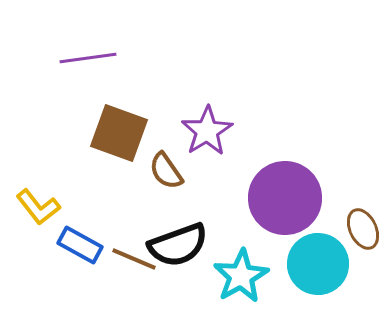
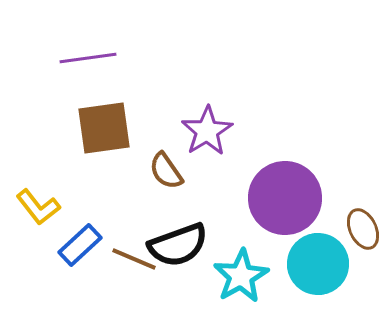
brown square: moved 15 px left, 5 px up; rotated 28 degrees counterclockwise
blue rectangle: rotated 72 degrees counterclockwise
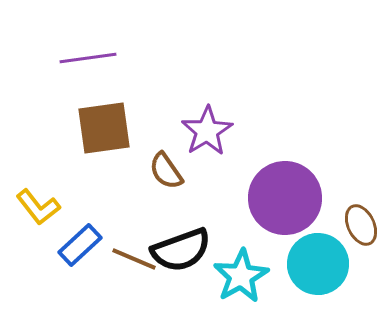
brown ellipse: moved 2 px left, 4 px up
black semicircle: moved 3 px right, 5 px down
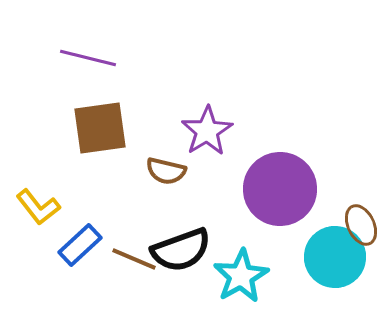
purple line: rotated 22 degrees clockwise
brown square: moved 4 px left
brown semicircle: rotated 42 degrees counterclockwise
purple circle: moved 5 px left, 9 px up
cyan circle: moved 17 px right, 7 px up
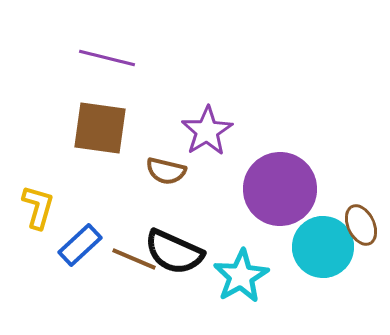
purple line: moved 19 px right
brown square: rotated 16 degrees clockwise
yellow L-shape: rotated 126 degrees counterclockwise
black semicircle: moved 7 px left, 2 px down; rotated 44 degrees clockwise
cyan circle: moved 12 px left, 10 px up
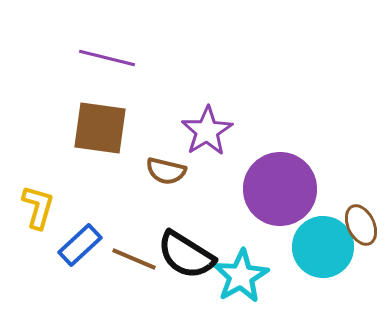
black semicircle: moved 12 px right, 3 px down; rotated 8 degrees clockwise
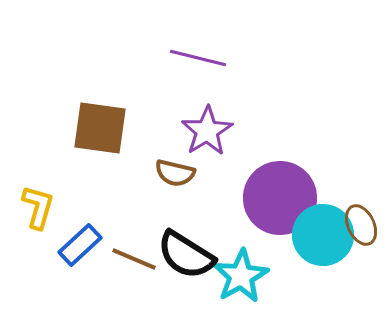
purple line: moved 91 px right
brown semicircle: moved 9 px right, 2 px down
purple circle: moved 9 px down
cyan circle: moved 12 px up
